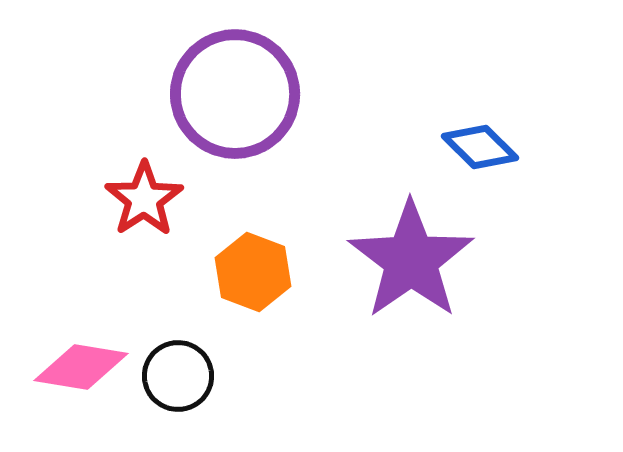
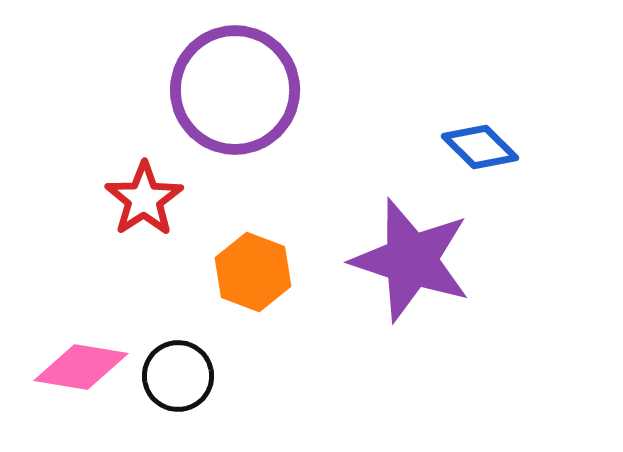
purple circle: moved 4 px up
purple star: rotated 19 degrees counterclockwise
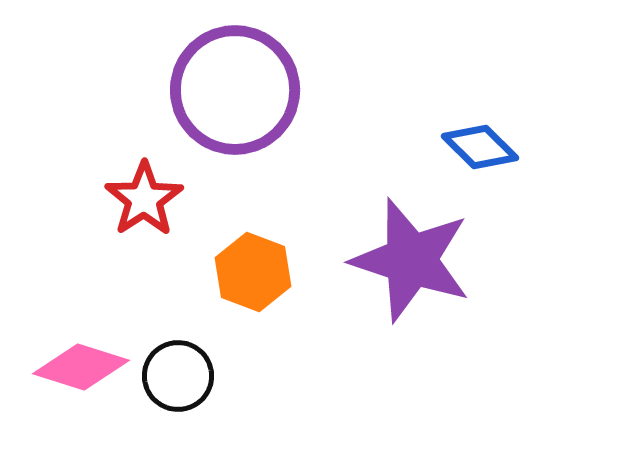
pink diamond: rotated 8 degrees clockwise
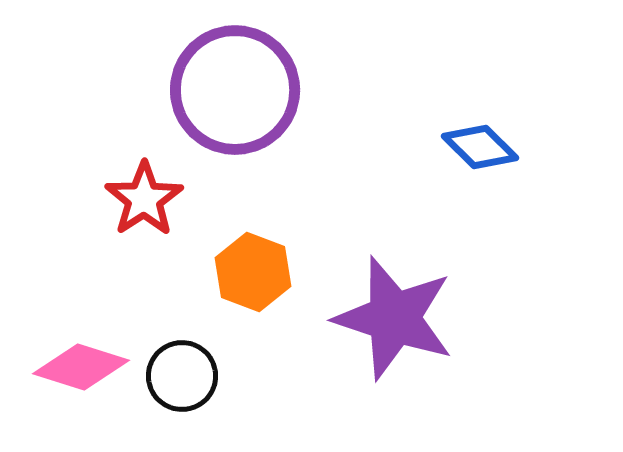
purple star: moved 17 px left, 58 px down
black circle: moved 4 px right
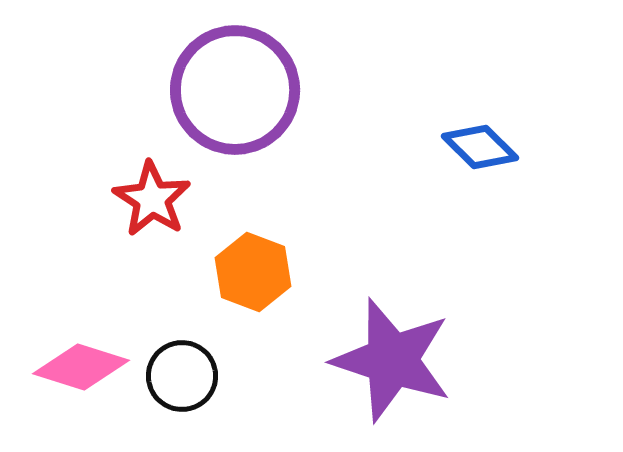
red star: moved 8 px right; rotated 6 degrees counterclockwise
purple star: moved 2 px left, 42 px down
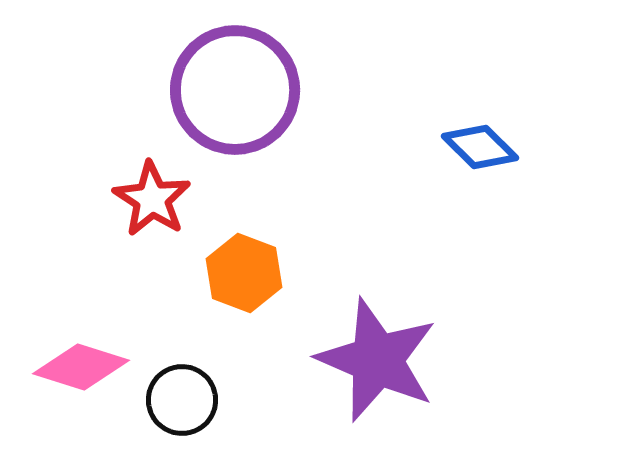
orange hexagon: moved 9 px left, 1 px down
purple star: moved 15 px left; rotated 5 degrees clockwise
black circle: moved 24 px down
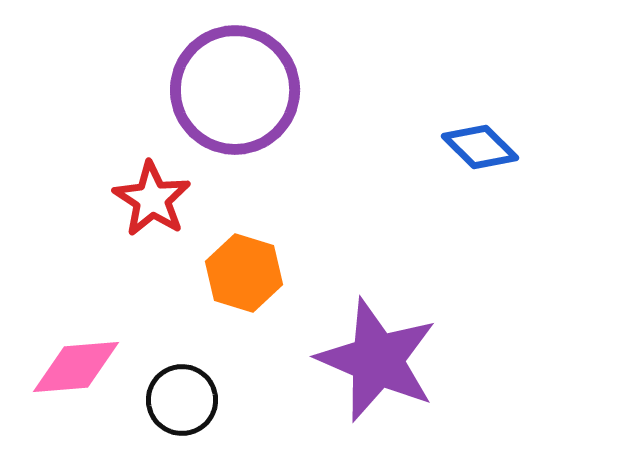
orange hexagon: rotated 4 degrees counterclockwise
pink diamond: moved 5 px left; rotated 22 degrees counterclockwise
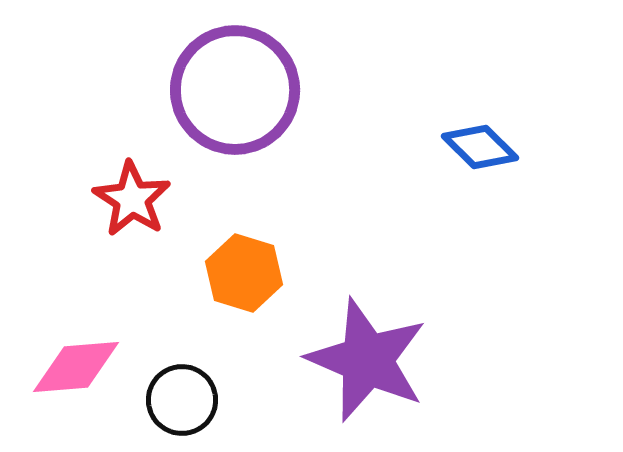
red star: moved 20 px left
purple star: moved 10 px left
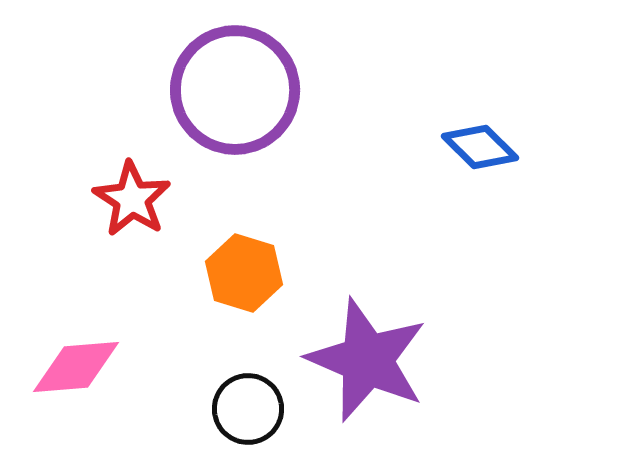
black circle: moved 66 px right, 9 px down
